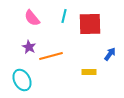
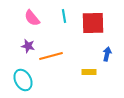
cyan line: rotated 24 degrees counterclockwise
red square: moved 3 px right, 1 px up
purple star: moved 1 px left, 1 px up; rotated 16 degrees counterclockwise
blue arrow: moved 3 px left; rotated 24 degrees counterclockwise
cyan ellipse: moved 1 px right
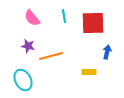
blue arrow: moved 2 px up
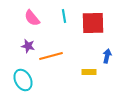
blue arrow: moved 4 px down
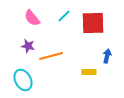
cyan line: rotated 56 degrees clockwise
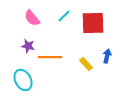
orange line: moved 1 px left, 1 px down; rotated 15 degrees clockwise
yellow rectangle: moved 3 px left, 8 px up; rotated 48 degrees clockwise
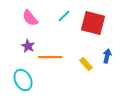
pink semicircle: moved 2 px left
red square: rotated 15 degrees clockwise
purple star: rotated 16 degrees clockwise
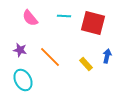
cyan line: rotated 48 degrees clockwise
purple star: moved 8 px left, 4 px down; rotated 16 degrees counterclockwise
orange line: rotated 45 degrees clockwise
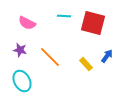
pink semicircle: moved 3 px left, 5 px down; rotated 24 degrees counterclockwise
blue arrow: rotated 24 degrees clockwise
cyan ellipse: moved 1 px left, 1 px down
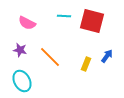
red square: moved 1 px left, 2 px up
yellow rectangle: rotated 64 degrees clockwise
